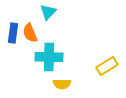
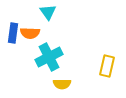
cyan triangle: rotated 18 degrees counterclockwise
orange semicircle: rotated 66 degrees counterclockwise
cyan cross: rotated 28 degrees counterclockwise
yellow rectangle: rotated 45 degrees counterclockwise
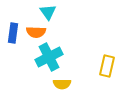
orange semicircle: moved 6 px right, 1 px up
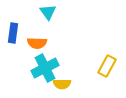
orange semicircle: moved 1 px right, 11 px down
cyan cross: moved 4 px left, 11 px down
yellow rectangle: rotated 15 degrees clockwise
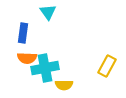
blue rectangle: moved 10 px right
orange semicircle: moved 10 px left, 15 px down
cyan cross: rotated 16 degrees clockwise
yellow semicircle: moved 2 px right, 1 px down
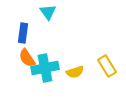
orange semicircle: rotated 54 degrees clockwise
yellow rectangle: rotated 60 degrees counterclockwise
yellow semicircle: moved 11 px right, 13 px up; rotated 18 degrees counterclockwise
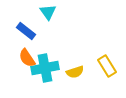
blue rectangle: moved 3 px right, 2 px up; rotated 60 degrees counterclockwise
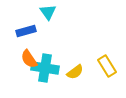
blue rectangle: rotated 54 degrees counterclockwise
orange semicircle: moved 2 px right, 1 px down
cyan cross: rotated 20 degrees clockwise
yellow semicircle: rotated 18 degrees counterclockwise
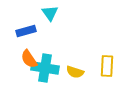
cyan triangle: moved 2 px right, 1 px down
yellow rectangle: rotated 35 degrees clockwise
yellow semicircle: rotated 54 degrees clockwise
